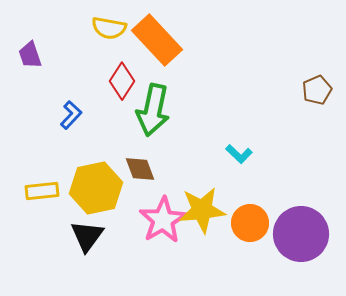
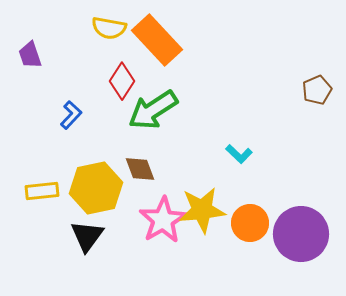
green arrow: rotated 45 degrees clockwise
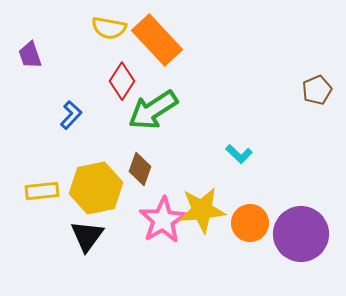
brown diamond: rotated 40 degrees clockwise
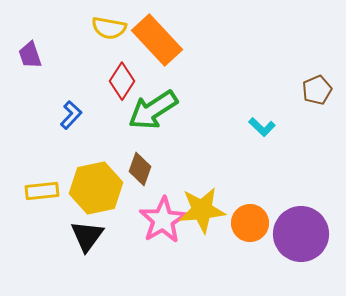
cyan L-shape: moved 23 px right, 27 px up
